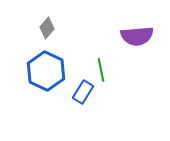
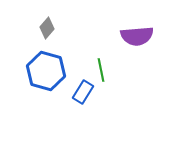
blue hexagon: rotated 9 degrees counterclockwise
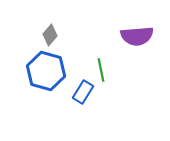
gray diamond: moved 3 px right, 7 px down
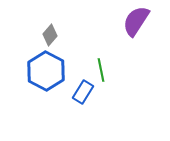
purple semicircle: moved 1 px left, 15 px up; rotated 128 degrees clockwise
blue hexagon: rotated 12 degrees clockwise
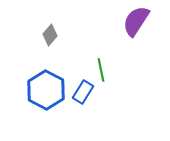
blue hexagon: moved 19 px down
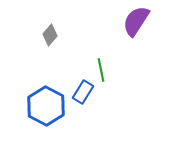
blue hexagon: moved 16 px down
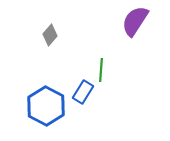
purple semicircle: moved 1 px left
green line: rotated 15 degrees clockwise
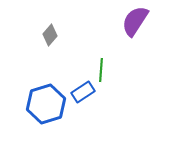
blue rectangle: rotated 25 degrees clockwise
blue hexagon: moved 2 px up; rotated 15 degrees clockwise
